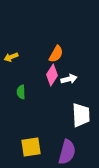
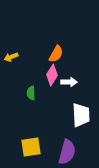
white arrow: moved 3 px down; rotated 14 degrees clockwise
green semicircle: moved 10 px right, 1 px down
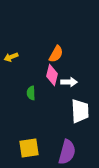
pink diamond: rotated 20 degrees counterclockwise
white trapezoid: moved 1 px left, 4 px up
yellow square: moved 2 px left, 1 px down
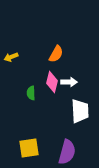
pink diamond: moved 7 px down
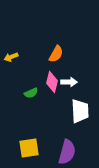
green semicircle: rotated 112 degrees counterclockwise
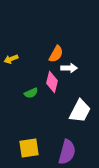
yellow arrow: moved 2 px down
white arrow: moved 14 px up
white trapezoid: rotated 30 degrees clockwise
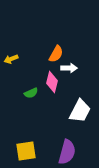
yellow square: moved 3 px left, 3 px down
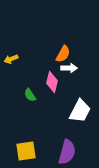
orange semicircle: moved 7 px right
green semicircle: moved 1 px left, 2 px down; rotated 80 degrees clockwise
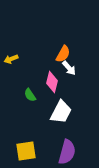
white arrow: rotated 49 degrees clockwise
white trapezoid: moved 19 px left, 1 px down
